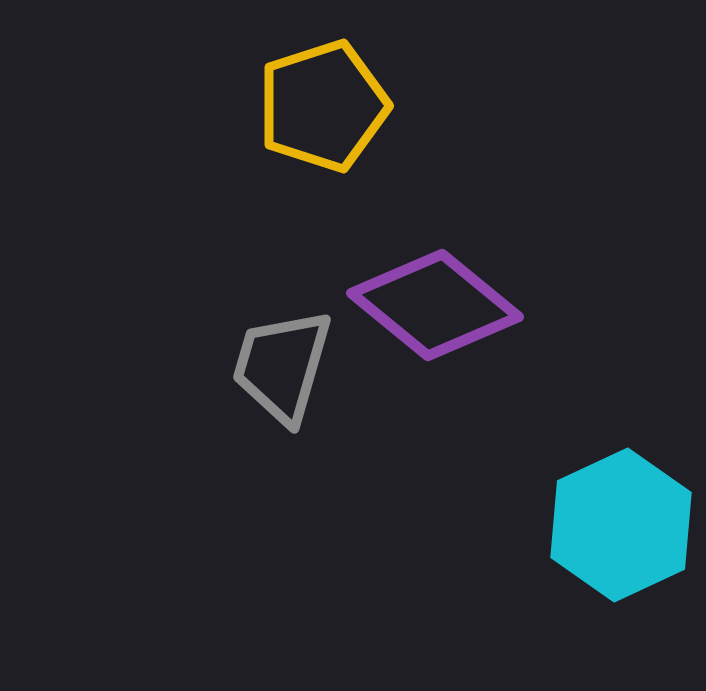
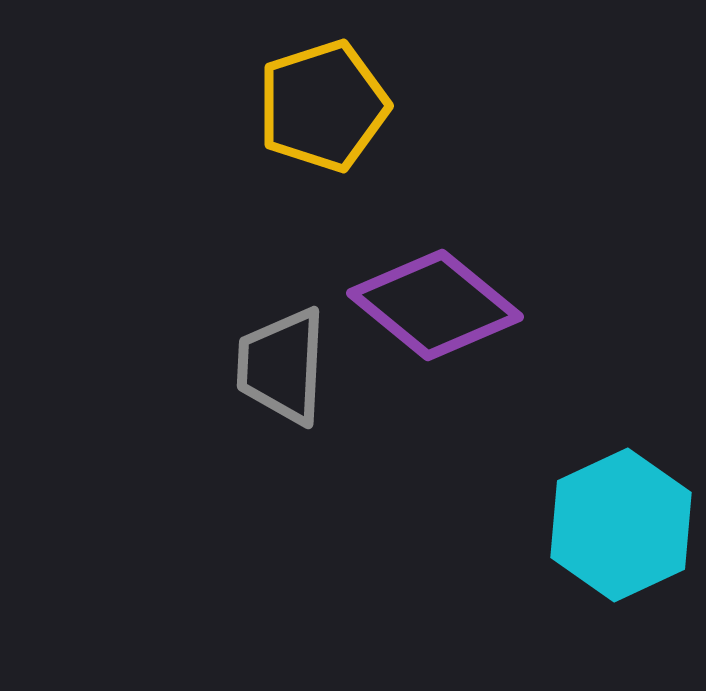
gray trapezoid: rotated 13 degrees counterclockwise
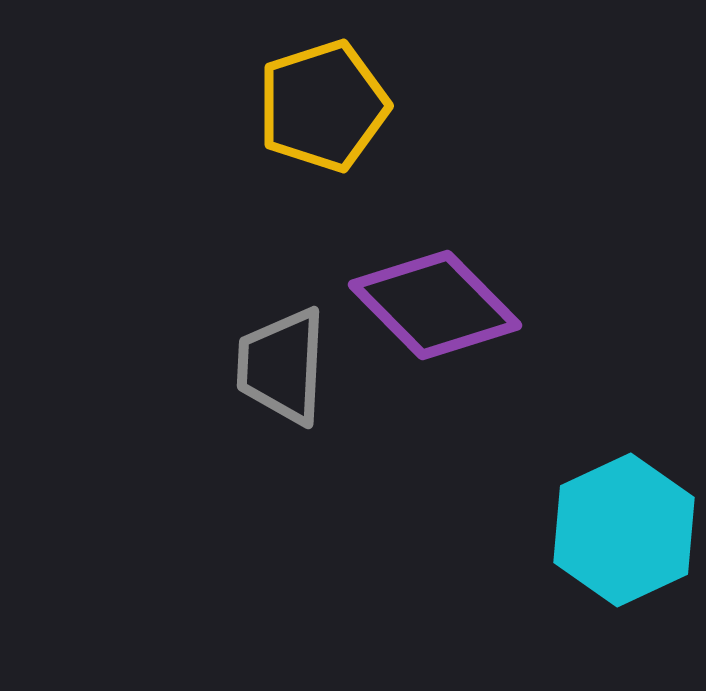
purple diamond: rotated 6 degrees clockwise
cyan hexagon: moved 3 px right, 5 px down
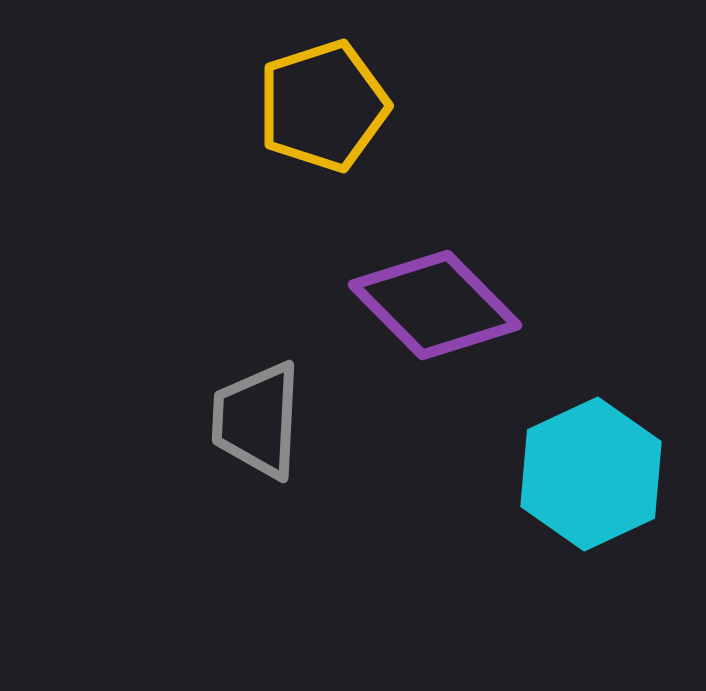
gray trapezoid: moved 25 px left, 54 px down
cyan hexagon: moved 33 px left, 56 px up
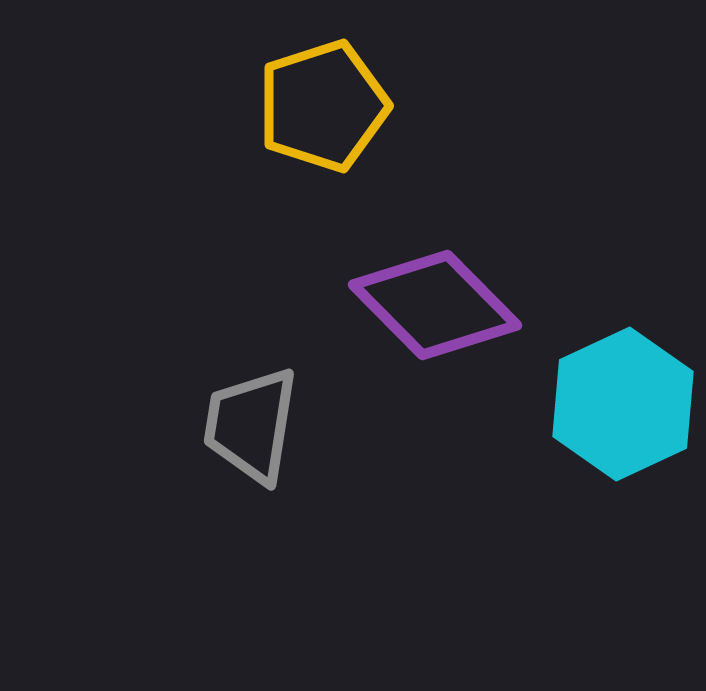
gray trapezoid: moved 6 px left, 5 px down; rotated 6 degrees clockwise
cyan hexagon: moved 32 px right, 70 px up
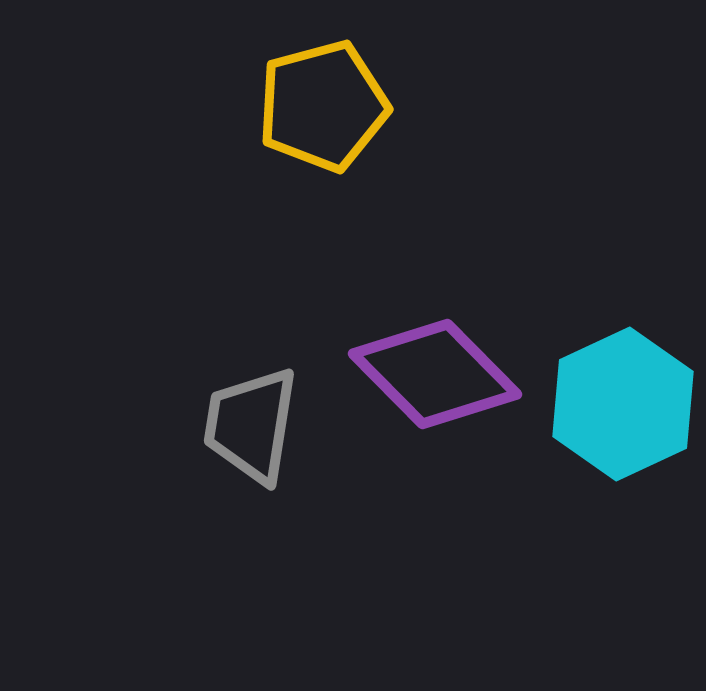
yellow pentagon: rotated 3 degrees clockwise
purple diamond: moved 69 px down
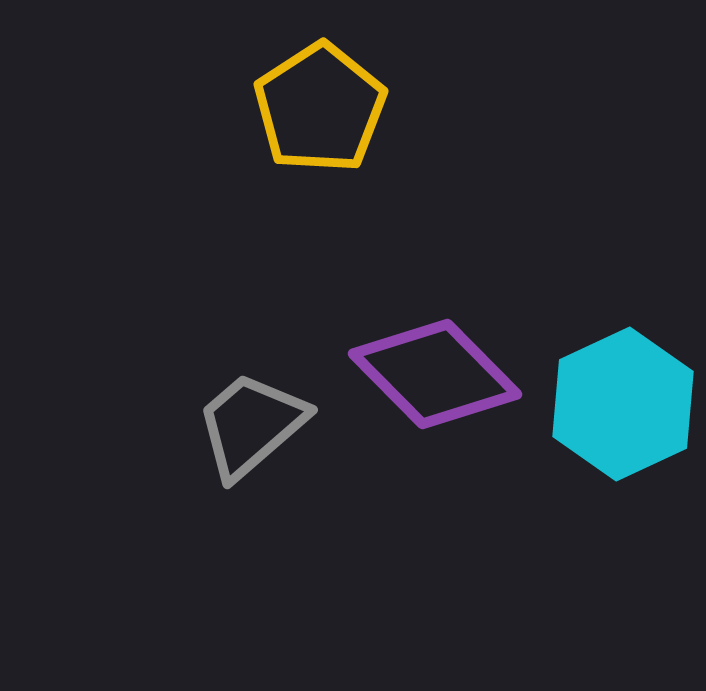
yellow pentagon: moved 3 px left, 2 px down; rotated 18 degrees counterclockwise
gray trapezoid: rotated 40 degrees clockwise
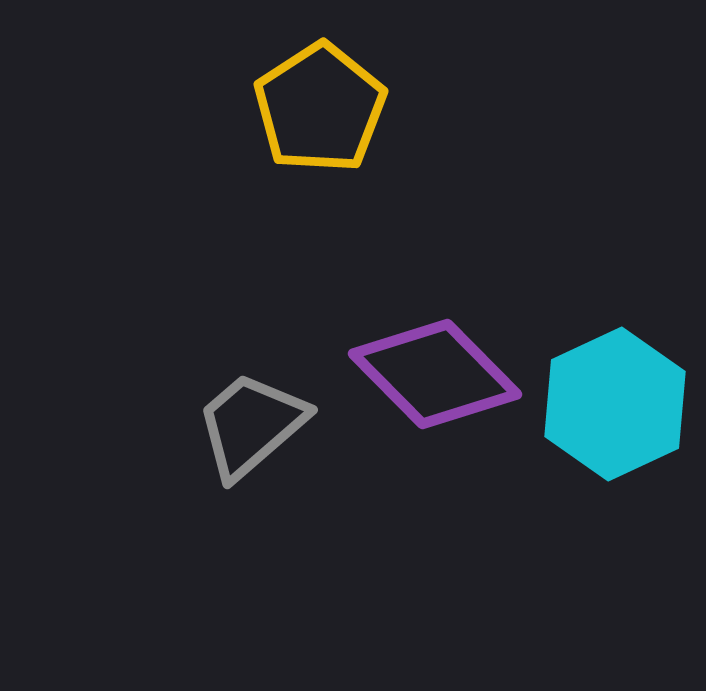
cyan hexagon: moved 8 px left
